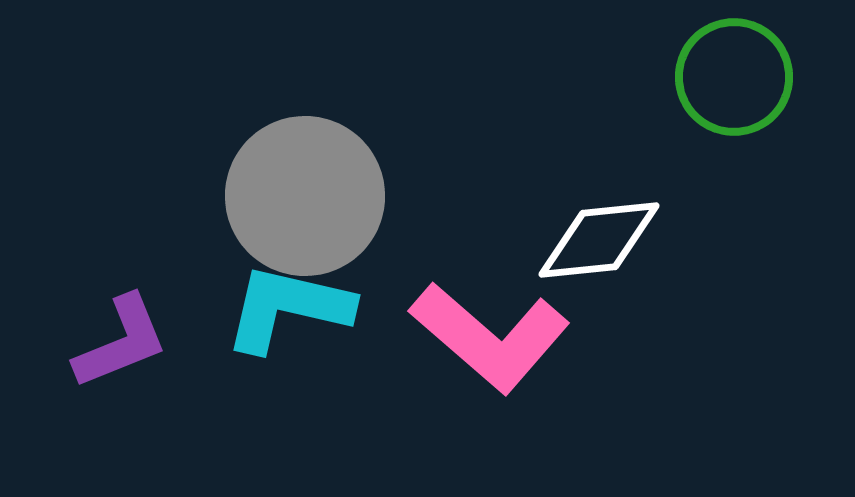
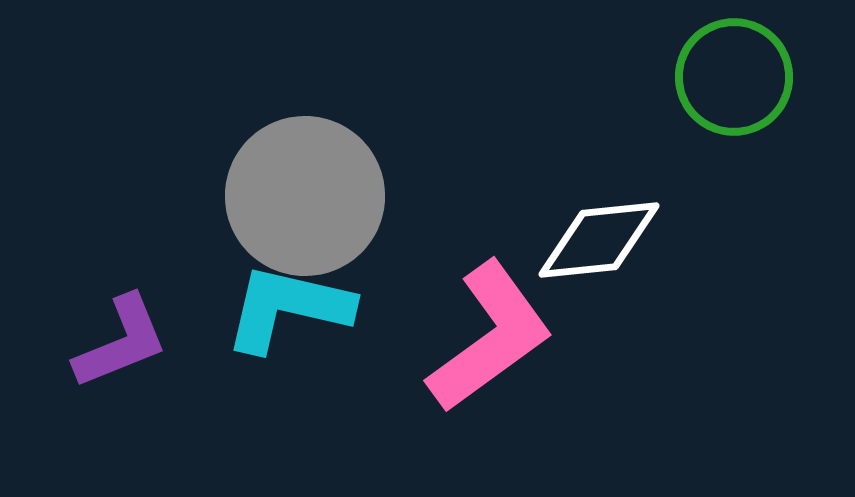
pink L-shape: rotated 77 degrees counterclockwise
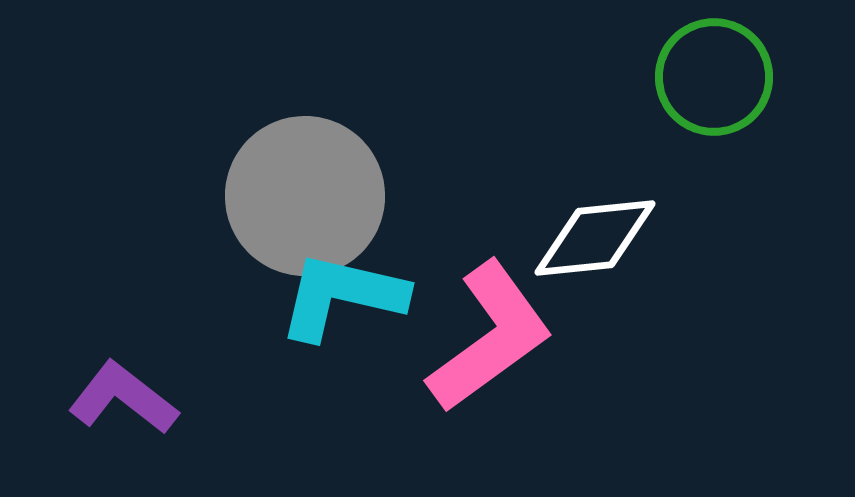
green circle: moved 20 px left
white diamond: moved 4 px left, 2 px up
cyan L-shape: moved 54 px right, 12 px up
purple L-shape: moved 2 px right, 56 px down; rotated 120 degrees counterclockwise
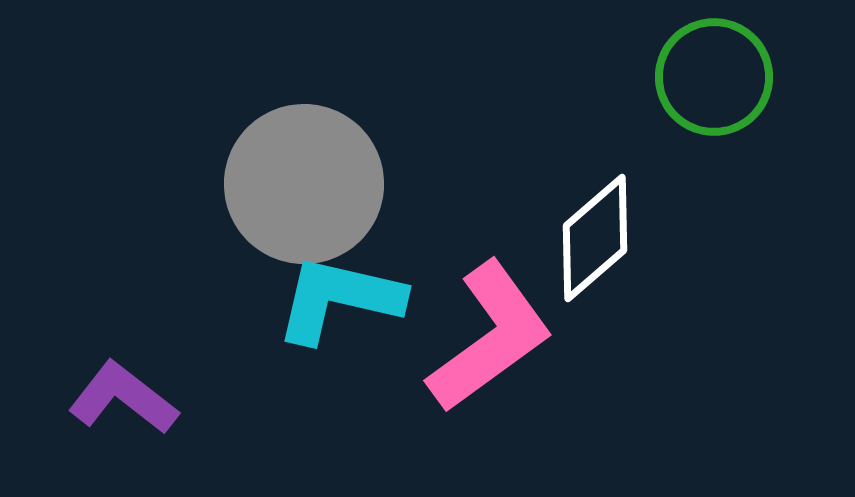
gray circle: moved 1 px left, 12 px up
white diamond: rotated 35 degrees counterclockwise
cyan L-shape: moved 3 px left, 3 px down
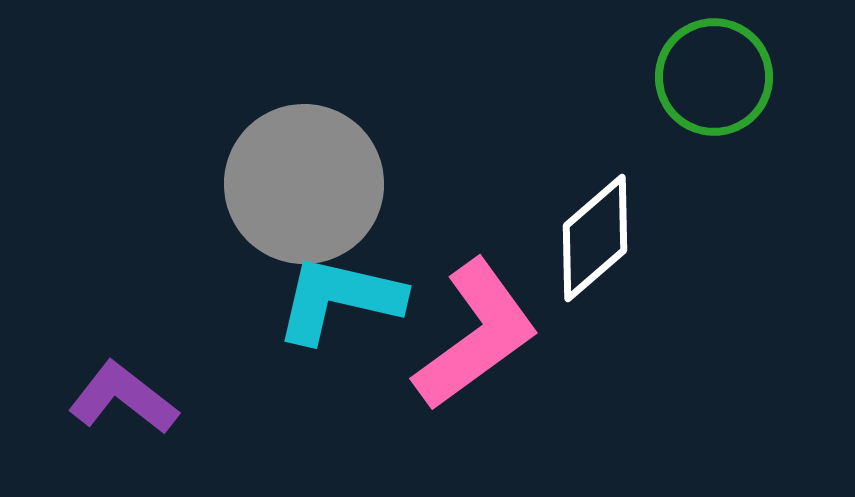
pink L-shape: moved 14 px left, 2 px up
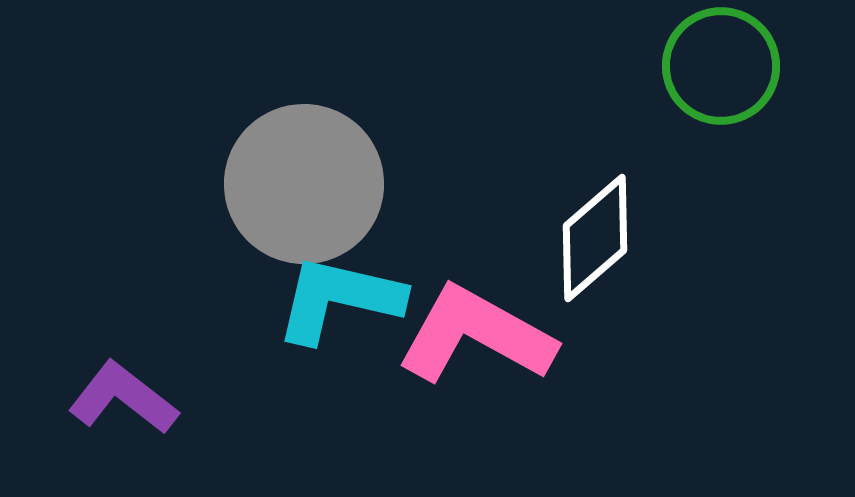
green circle: moved 7 px right, 11 px up
pink L-shape: rotated 115 degrees counterclockwise
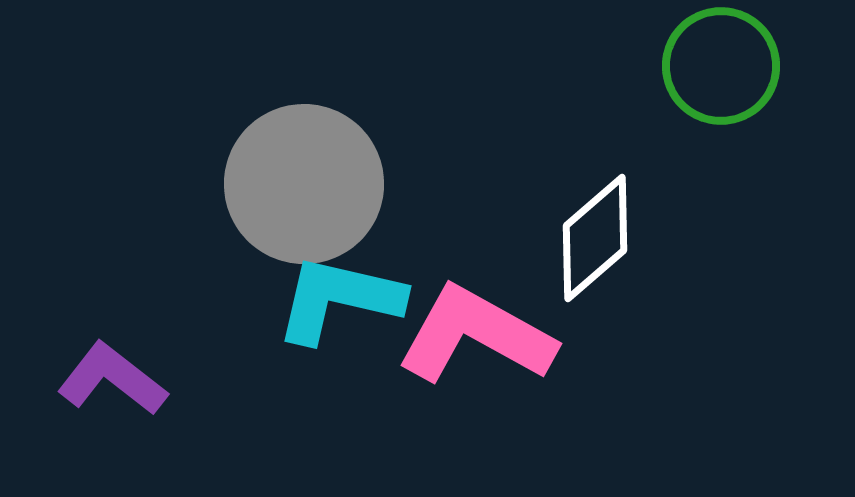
purple L-shape: moved 11 px left, 19 px up
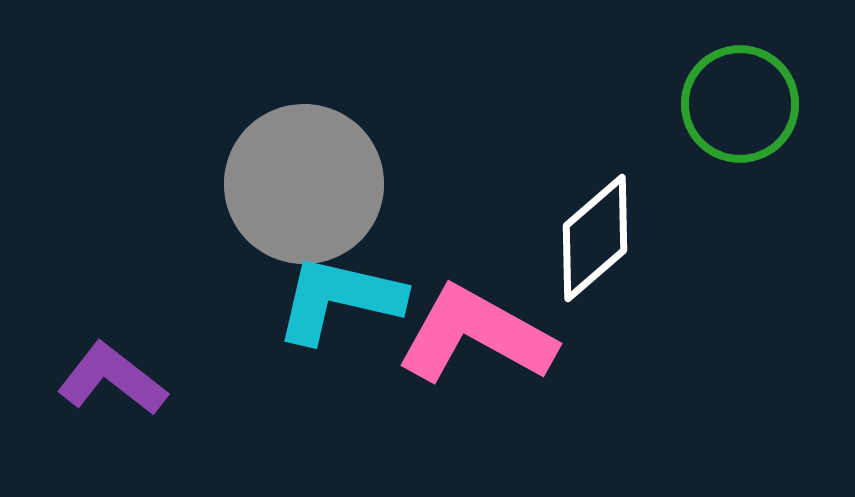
green circle: moved 19 px right, 38 px down
